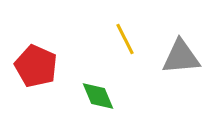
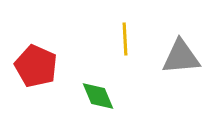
yellow line: rotated 24 degrees clockwise
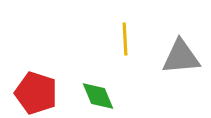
red pentagon: moved 27 px down; rotated 6 degrees counterclockwise
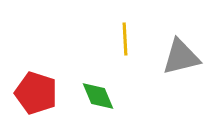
gray triangle: rotated 9 degrees counterclockwise
